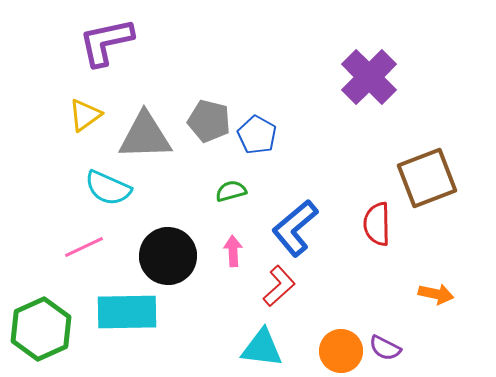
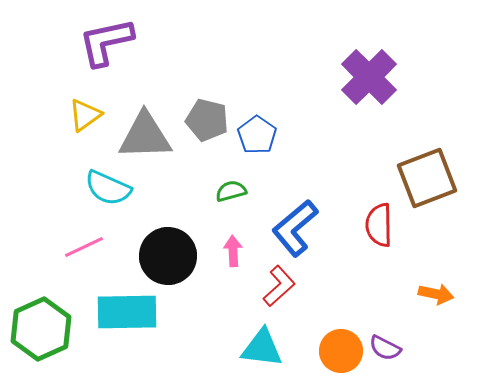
gray pentagon: moved 2 px left, 1 px up
blue pentagon: rotated 6 degrees clockwise
red semicircle: moved 2 px right, 1 px down
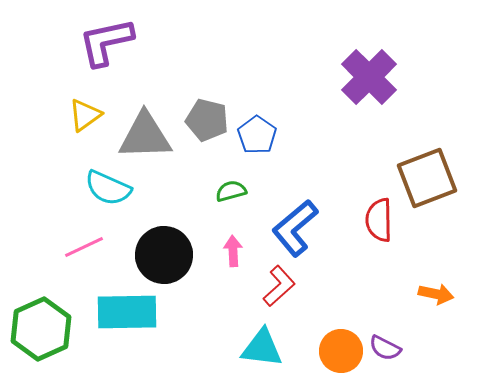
red semicircle: moved 5 px up
black circle: moved 4 px left, 1 px up
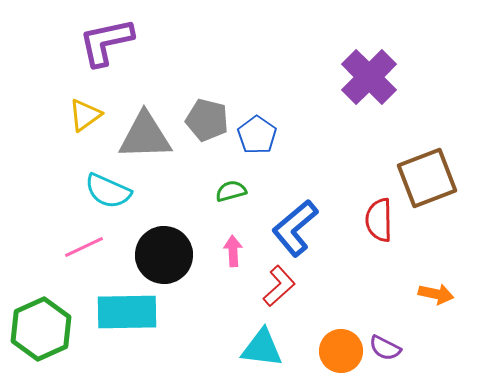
cyan semicircle: moved 3 px down
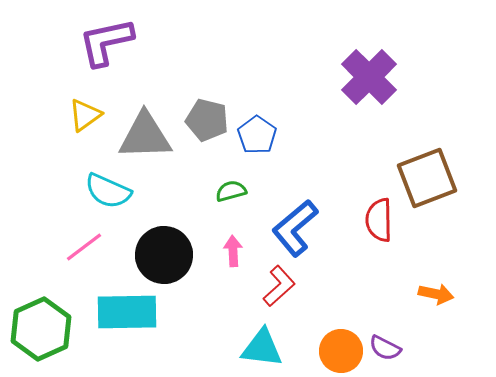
pink line: rotated 12 degrees counterclockwise
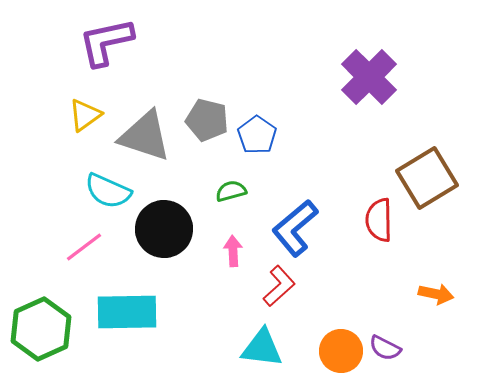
gray triangle: rotated 20 degrees clockwise
brown square: rotated 10 degrees counterclockwise
black circle: moved 26 px up
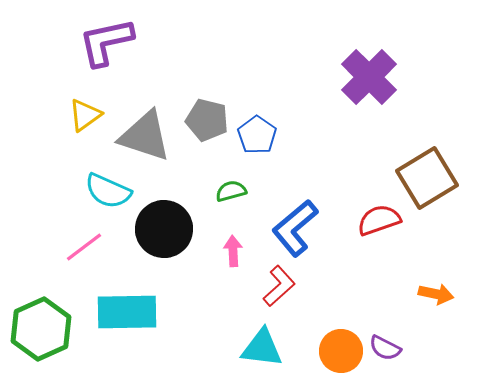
red semicircle: rotated 72 degrees clockwise
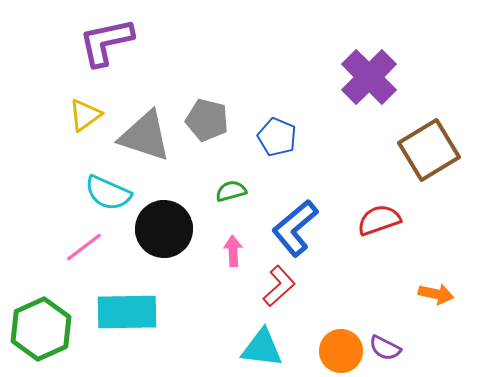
blue pentagon: moved 20 px right, 2 px down; rotated 12 degrees counterclockwise
brown square: moved 2 px right, 28 px up
cyan semicircle: moved 2 px down
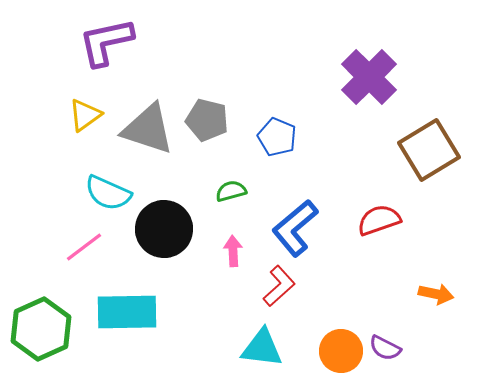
gray triangle: moved 3 px right, 7 px up
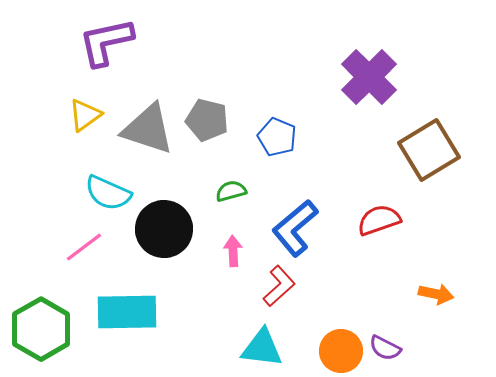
green hexagon: rotated 6 degrees counterclockwise
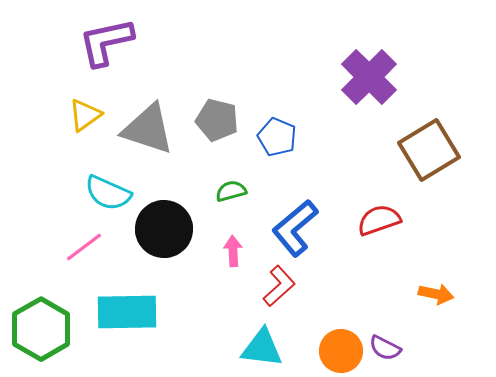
gray pentagon: moved 10 px right
